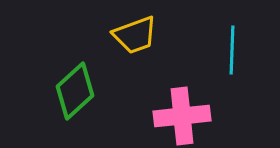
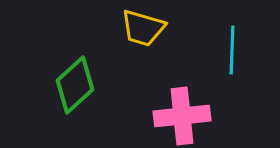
yellow trapezoid: moved 8 px right, 7 px up; rotated 36 degrees clockwise
green diamond: moved 6 px up
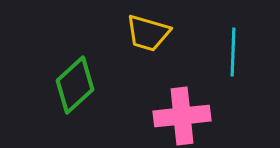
yellow trapezoid: moved 5 px right, 5 px down
cyan line: moved 1 px right, 2 px down
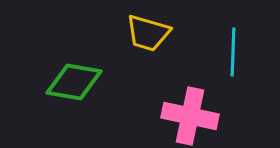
green diamond: moved 1 px left, 3 px up; rotated 52 degrees clockwise
pink cross: moved 8 px right; rotated 18 degrees clockwise
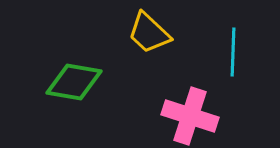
yellow trapezoid: moved 1 px right; rotated 27 degrees clockwise
pink cross: rotated 6 degrees clockwise
